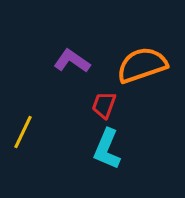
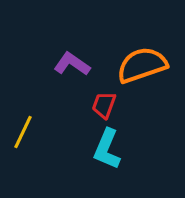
purple L-shape: moved 3 px down
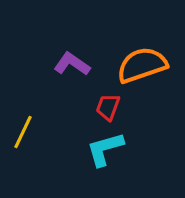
red trapezoid: moved 4 px right, 2 px down
cyan L-shape: moved 2 px left; rotated 51 degrees clockwise
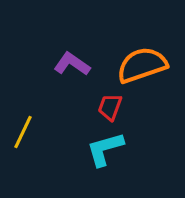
red trapezoid: moved 2 px right
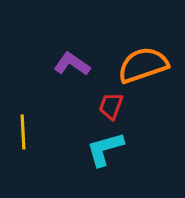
orange semicircle: moved 1 px right
red trapezoid: moved 1 px right, 1 px up
yellow line: rotated 28 degrees counterclockwise
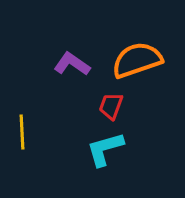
orange semicircle: moved 6 px left, 5 px up
yellow line: moved 1 px left
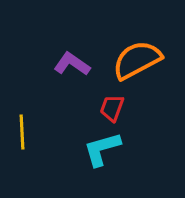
orange semicircle: rotated 9 degrees counterclockwise
red trapezoid: moved 1 px right, 2 px down
cyan L-shape: moved 3 px left
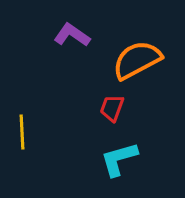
purple L-shape: moved 29 px up
cyan L-shape: moved 17 px right, 10 px down
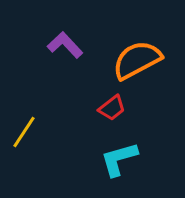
purple L-shape: moved 7 px left, 10 px down; rotated 12 degrees clockwise
red trapezoid: rotated 148 degrees counterclockwise
yellow line: moved 2 px right; rotated 36 degrees clockwise
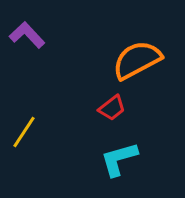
purple L-shape: moved 38 px left, 10 px up
